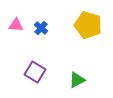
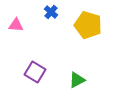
blue cross: moved 10 px right, 16 px up
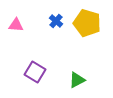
blue cross: moved 5 px right, 9 px down
yellow pentagon: moved 1 px left, 2 px up
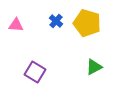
green triangle: moved 17 px right, 13 px up
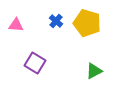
green triangle: moved 4 px down
purple square: moved 9 px up
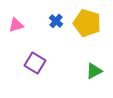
pink triangle: rotated 21 degrees counterclockwise
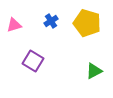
blue cross: moved 5 px left; rotated 16 degrees clockwise
pink triangle: moved 2 px left
purple square: moved 2 px left, 2 px up
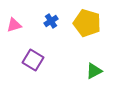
purple square: moved 1 px up
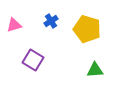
yellow pentagon: moved 6 px down
green triangle: moved 1 px right, 1 px up; rotated 24 degrees clockwise
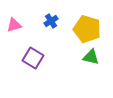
purple square: moved 2 px up
green triangle: moved 4 px left, 13 px up; rotated 18 degrees clockwise
